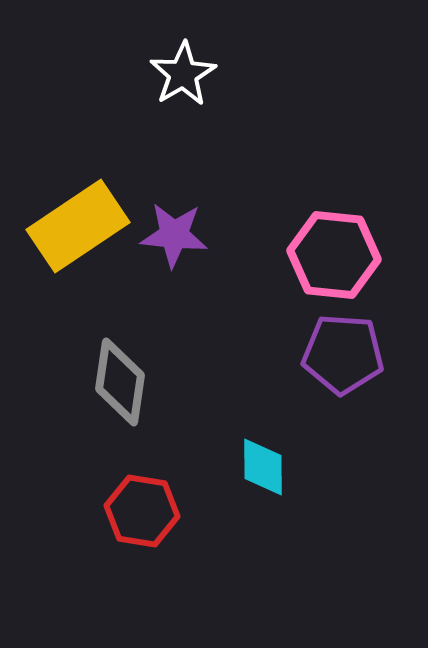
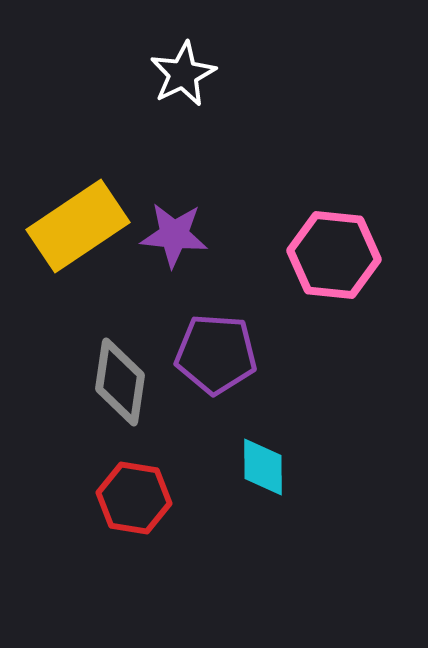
white star: rotated 4 degrees clockwise
purple pentagon: moved 127 px left
red hexagon: moved 8 px left, 13 px up
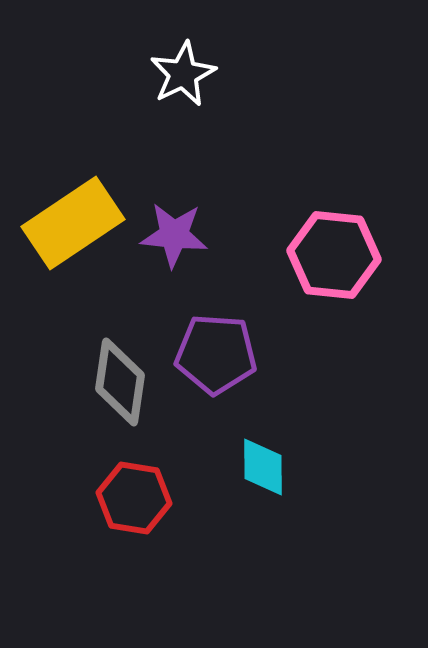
yellow rectangle: moved 5 px left, 3 px up
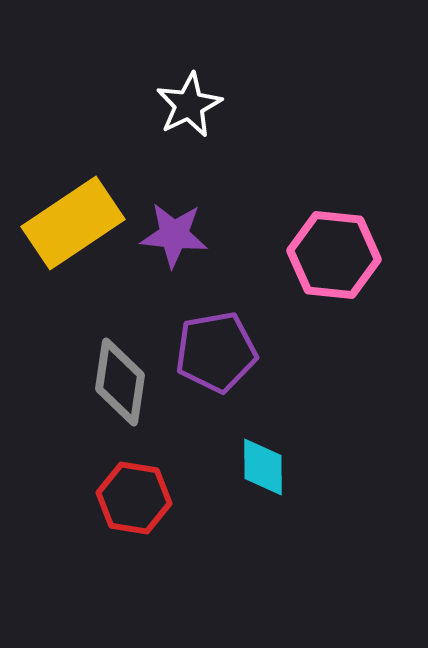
white star: moved 6 px right, 31 px down
purple pentagon: moved 2 px up; rotated 14 degrees counterclockwise
